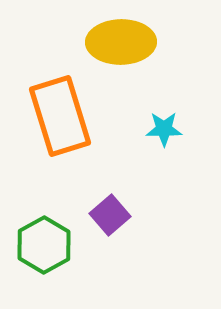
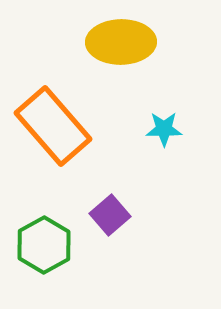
orange rectangle: moved 7 px left, 10 px down; rotated 24 degrees counterclockwise
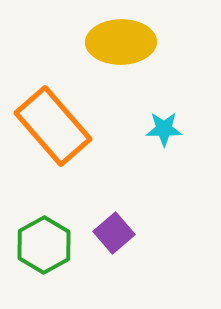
purple square: moved 4 px right, 18 px down
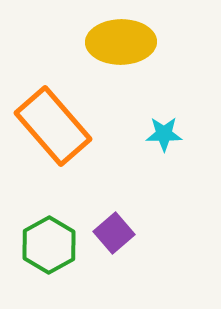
cyan star: moved 5 px down
green hexagon: moved 5 px right
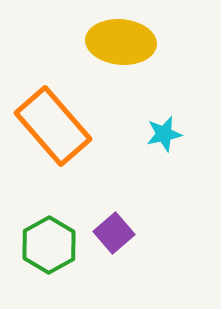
yellow ellipse: rotated 6 degrees clockwise
cyan star: rotated 12 degrees counterclockwise
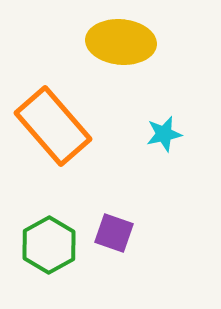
purple square: rotated 30 degrees counterclockwise
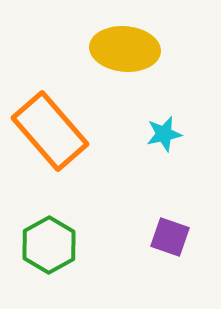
yellow ellipse: moved 4 px right, 7 px down
orange rectangle: moved 3 px left, 5 px down
purple square: moved 56 px right, 4 px down
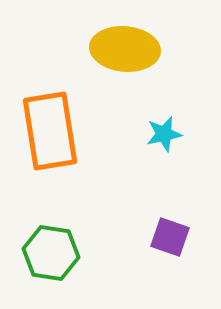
orange rectangle: rotated 32 degrees clockwise
green hexagon: moved 2 px right, 8 px down; rotated 22 degrees counterclockwise
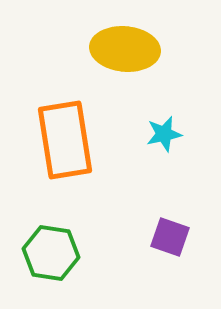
orange rectangle: moved 15 px right, 9 px down
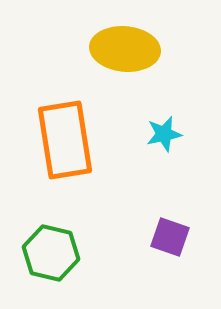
green hexagon: rotated 4 degrees clockwise
